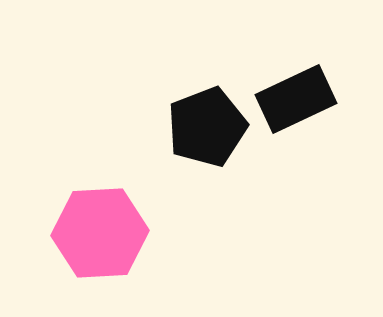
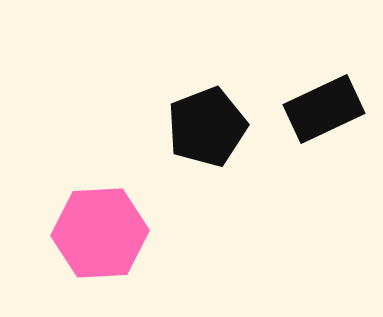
black rectangle: moved 28 px right, 10 px down
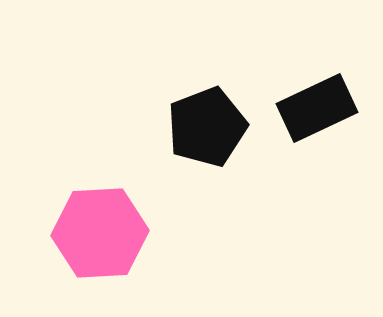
black rectangle: moved 7 px left, 1 px up
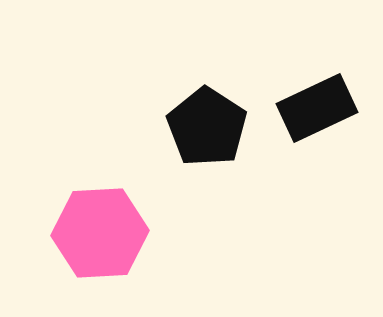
black pentagon: rotated 18 degrees counterclockwise
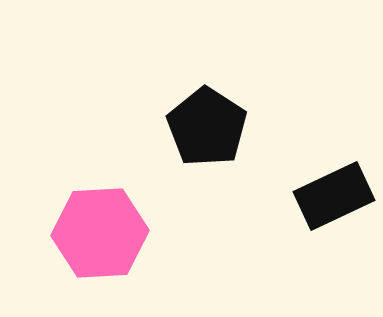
black rectangle: moved 17 px right, 88 px down
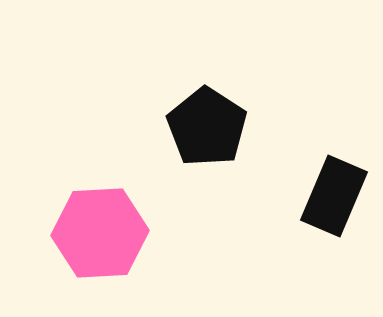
black rectangle: rotated 42 degrees counterclockwise
